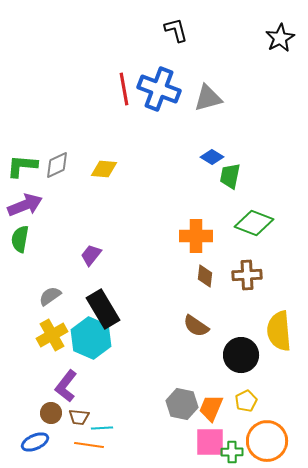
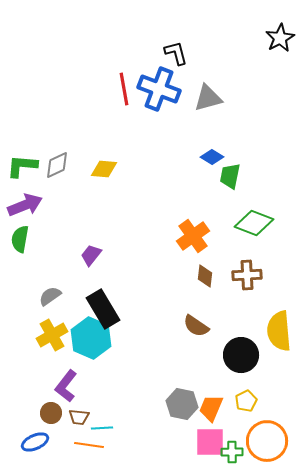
black L-shape: moved 23 px down
orange cross: moved 3 px left; rotated 36 degrees counterclockwise
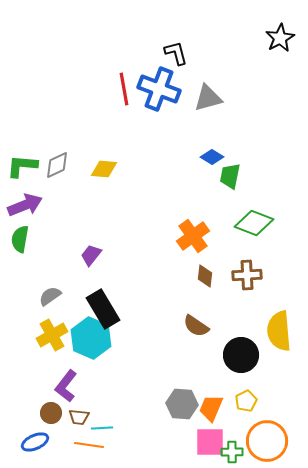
gray hexagon: rotated 8 degrees counterclockwise
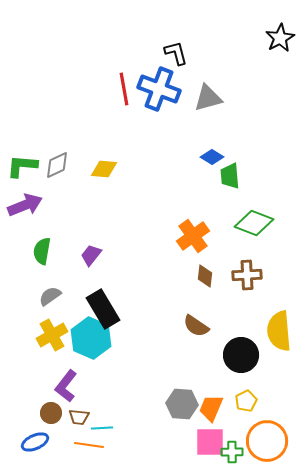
green trapezoid: rotated 16 degrees counterclockwise
green semicircle: moved 22 px right, 12 px down
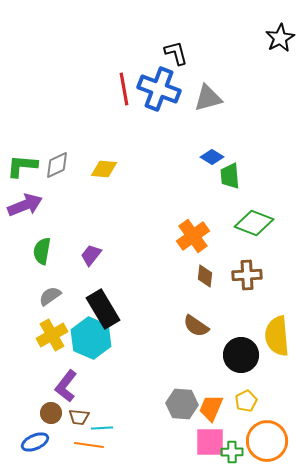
yellow semicircle: moved 2 px left, 5 px down
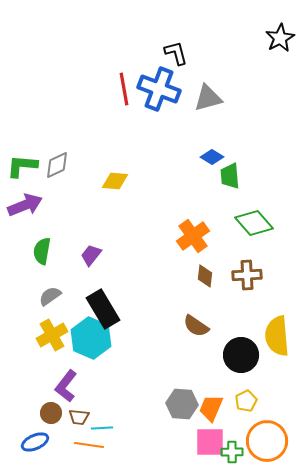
yellow diamond: moved 11 px right, 12 px down
green diamond: rotated 27 degrees clockwise
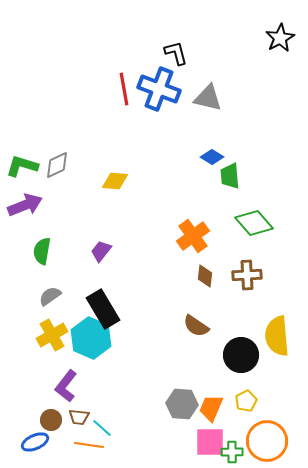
gray triangle: rotated 28 degrees clockwise
green L-shape: rotated 12 degrees clockwise
purple trapezoid: moved 10 px right, 4 px up
brown circle: moved 7 px down
cyan line: rotated 45 degrees clockwise
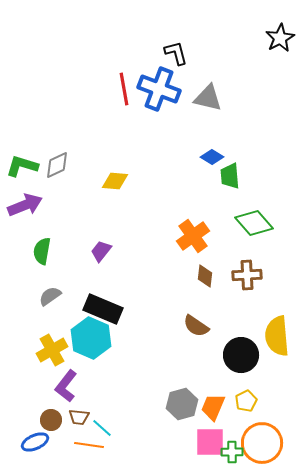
black rectangle: rotated 36 degrees counterclockwise
yellow cross: moved 15 px down
gray hexagon: rotated 20 degrees counterclockwise
orange trapezoid: moved 2 px right, 1 px up
orange circle: moved 5 px left, 2 px down
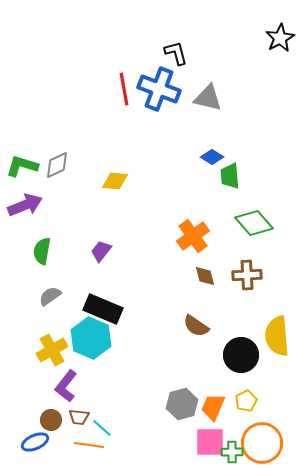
brown diamond: rotated 20 degrees counterclockwise
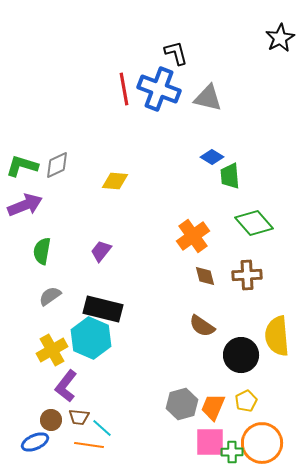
black rectangle: rotated 9 degrees counterclockwise
brown semicircle: moved 6 px right
